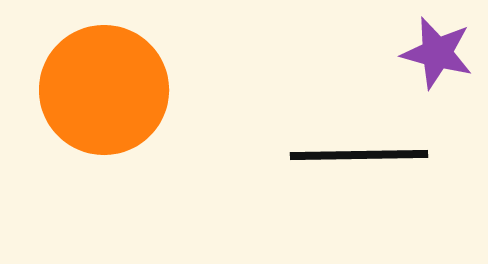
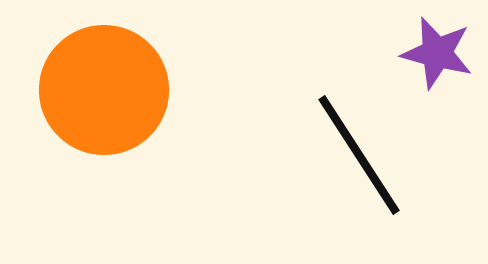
black line: rotated 58 degrees clockwise
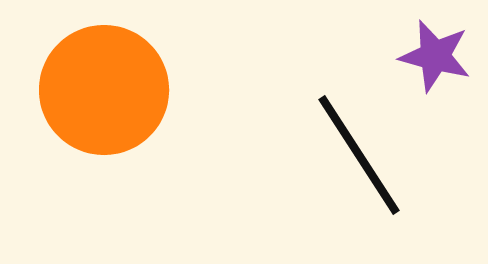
purple star: moved 2 px left, 3 px down
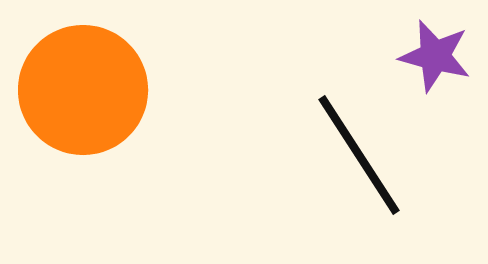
orange circle: moved 21 px left
